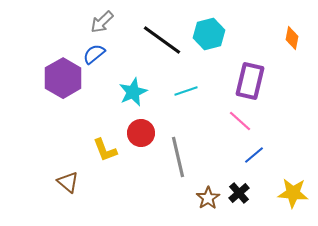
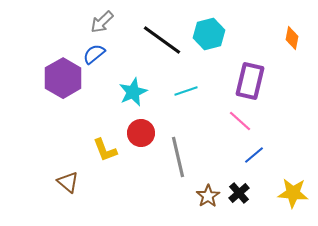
brown star: moved 2 px up
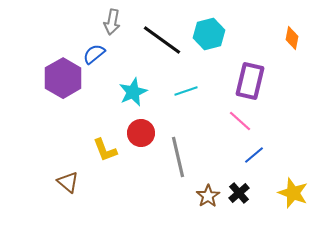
gray arrow: moved 10 px right; rotated 35 degrees counterclockwise
yellow star: rotated 16 degrees clockwise
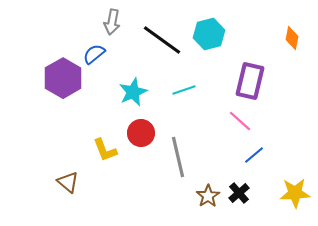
cyan line: moved 2 px left, 1 px up
yellow star: moved 2 px right; rotated 24 degrees counterclockwise
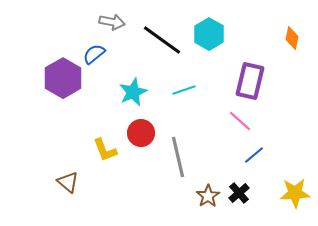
gray arrow: rotated 90 degrees counterclockwise
cyan hexagon: rotated 16 degrees counterclockwise
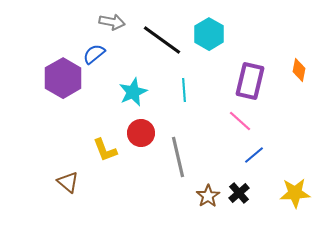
orange diamond: moved 7 px right, 32 px down
cyan line: rotated 75 degrees counterclockwise
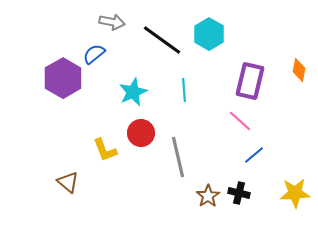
black cross: rotated 35 degrees counterclockwise
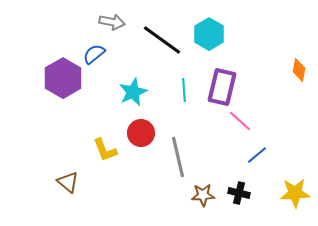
purple rectangle: moved 28 px left, 6 px down
blue line: moved 3 px right
brown star: moved 5 px left, 1 px up; rotated 30 degrees clockwise
